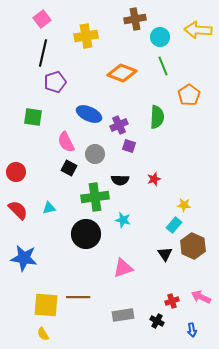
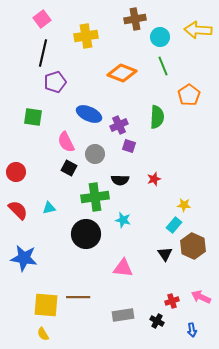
pink triangle: rotated 25 degrees clockwise
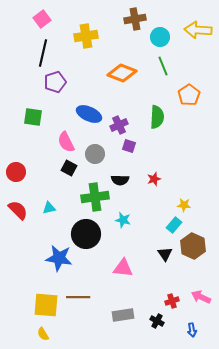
blue star: moved 35 px right
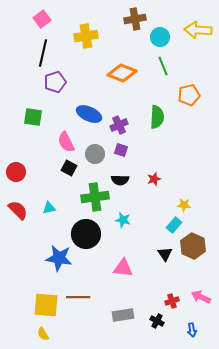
orange pentagon: rotated 20 degrees clockwise
purple square: moved 8 px left, 4 px down
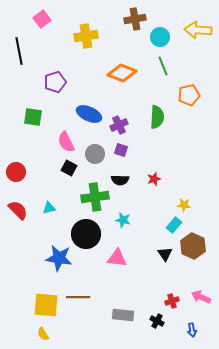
black line: moved 24 px left, 2 px up; rotated 24 degrees counterclockwise
pink triangle: moved 6 px left, 10 px up
gray rectangle: rotated 15 degrees clockwise
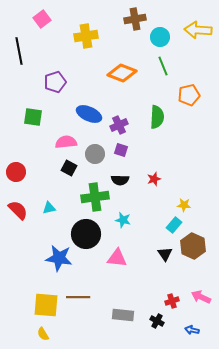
pink semicircle: rotated 110 degrees clockwise
blue arrow: rotated 112 degrees clockwise
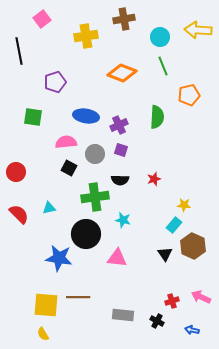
brown cross: moved 11 px left
blue ellipse: moved 3 px left, 2 px down; rotated 15 degrees counterclockwise
red semicircle: moved 1 px right, 4 px down
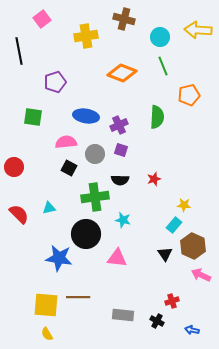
brown cross: rotated 25 degrees clockwise
red circle: moved 2 px left, 5 px up
pink arrow: moved 22 px up
yellow semicircle: moved 4 px right
